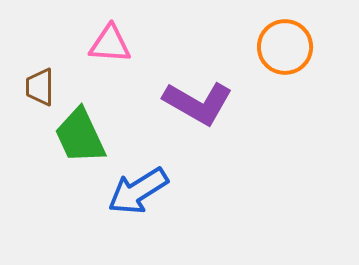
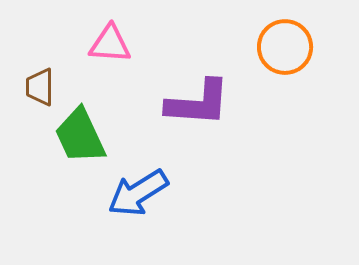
purple L-shape: rotated 26 degrees counterclockwise
blue arrow: moved 2 px down
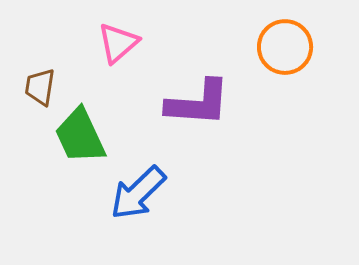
pink triangle: moved 8 px right, 1 px up; rotated 45 degrees counterclockwise
brown trapezoid: rotated 9 degrees clockwise
blue arrow: rotated 12 degrees counterclockwise
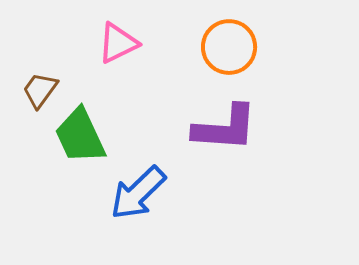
pink triangle: rotated 15 degrees clockwise
orange circle: moved 56 px left
brown trapezoid: moved 3 px down; rotated 27 degrees clockwise
purple L-shape: moved 27 px right, 25 px down
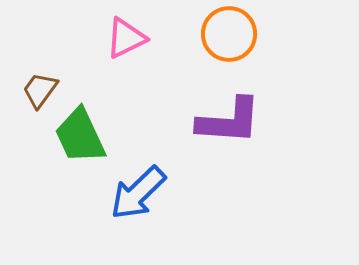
pink triangle: moved 8 px right, 5 px up
orange circle: moved 13 px up
purple L-shape: moved 4 px right, 7 px up
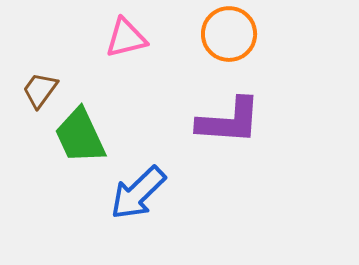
pink triangle: rotated 12 degrees clockwise
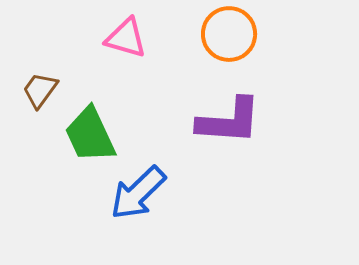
pink triangle: rotated 30 degrees clockwise
green trapezoid: moved 10 px right, 1 px up
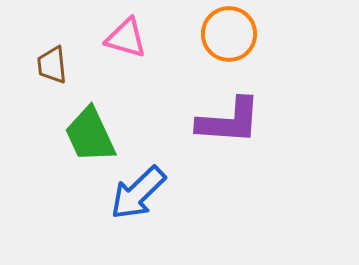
brown trapezoid: moved 12 px right, 25 px up; rotated 42 degrees counterclockwise
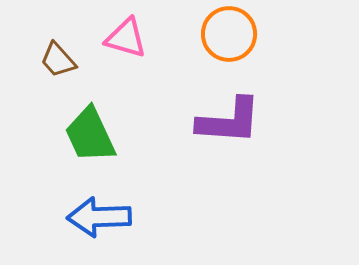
brown trapezoid: moved 6 px right, 5 px up; rotated 36 degrees counterclockwise
blue arrow: moved 39 px left, 24 px down; rotated 42 degrees clockwise
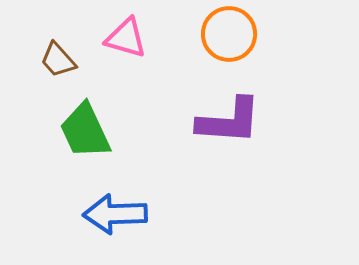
green trapezoid: moved 5 px left, 4 px up
blue arrow: moved 16 px right, 3 px up
